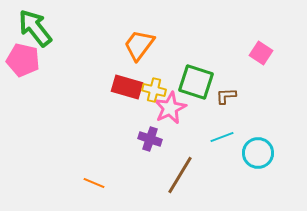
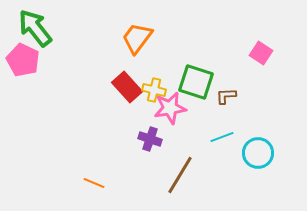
orange trapezoid: moved 2 px left, 7 px up
pink pentagon: rotated 12 degrees clockwise
red rectangle: rotated 32 degrees clockwise
pink star: rotated 16 degrees clockwise
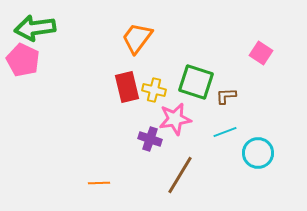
green arrow: rotated 60 degrees counterclockwise
red rectangle: rotated 28 degrees clockwise
pink star: moved 5 px right, 11 px down
cyan line: moved 3 px right, 5 px up
orange line: moved 5 px right; rotated 25 degrees counterclockwise
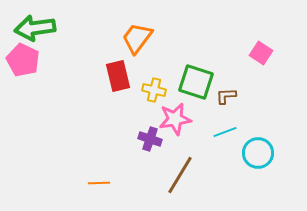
red rectangle: moved 9 px left, 11 px up
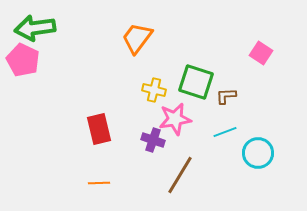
red rectangle: moved 19 px left, 53 px down
purple cross: moved 3 px right, 1 px down
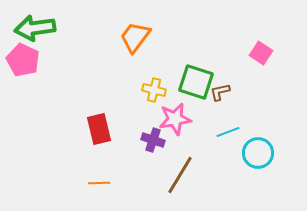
orange trapezoid: moved 2 px left, 1 px up
brown L-shape: moved 6 px left, 4 px up; rotated 10 degrees counterclockwise
cyan line: moved 3 px right
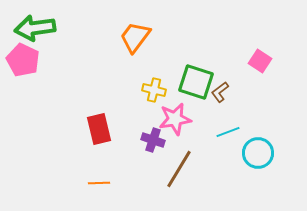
pink square: moved 1 px left, 8 px down
brown L-shape: rotated 25 degrees counterclockwise
brown line: moved 1 px left, 6 px up
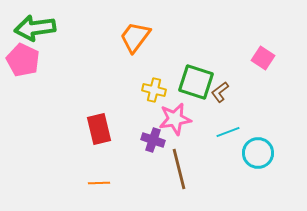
pink square: moved 3 px right, 3 px up
brown line: rotated 45 degrees counterclockwise
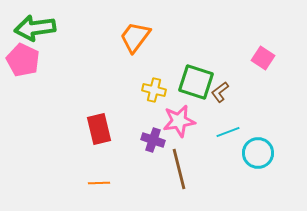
pink star: moved 4 px right, 2 px down
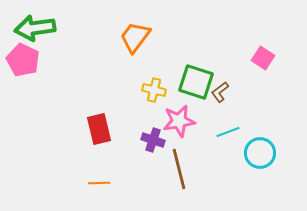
cyan circle: moved 2 px right
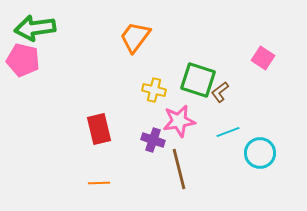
pink pentagon: rotated 12 degrees counterclockwise
green square: moved 2 px right, 2 px up
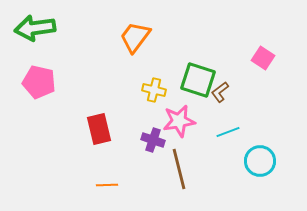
pink pentagon: moved 16 px right, 22 px down
cyan circle: moved 8 px down
orange line: moved 8 px right, 2 px down
